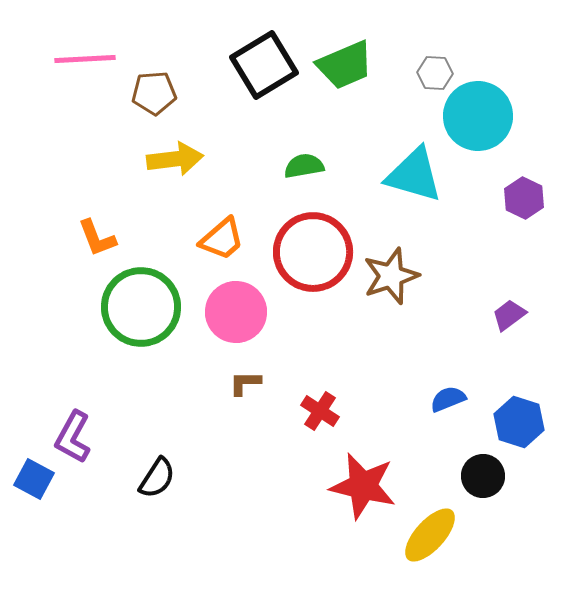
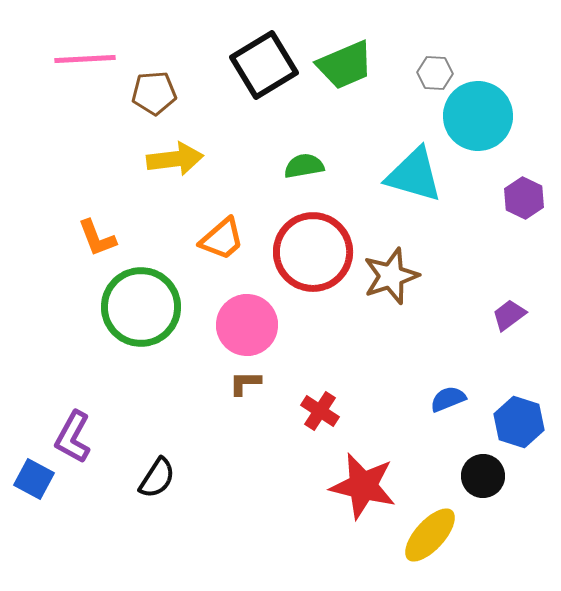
pink circle: moved 11 px right, 13 px down
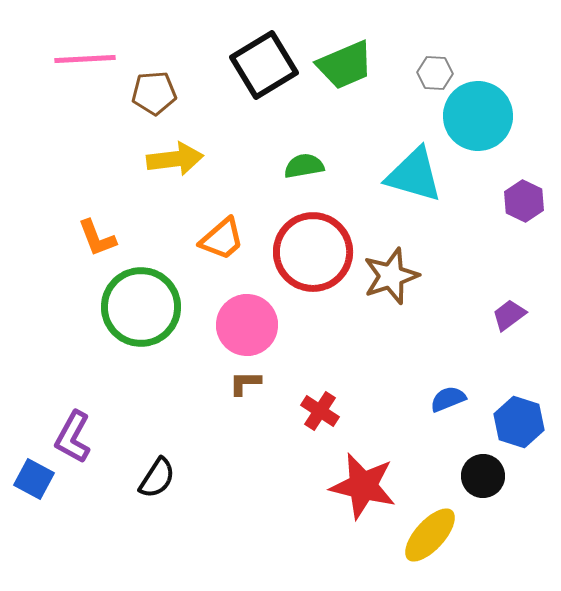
purple hexagon: moved 3 px down
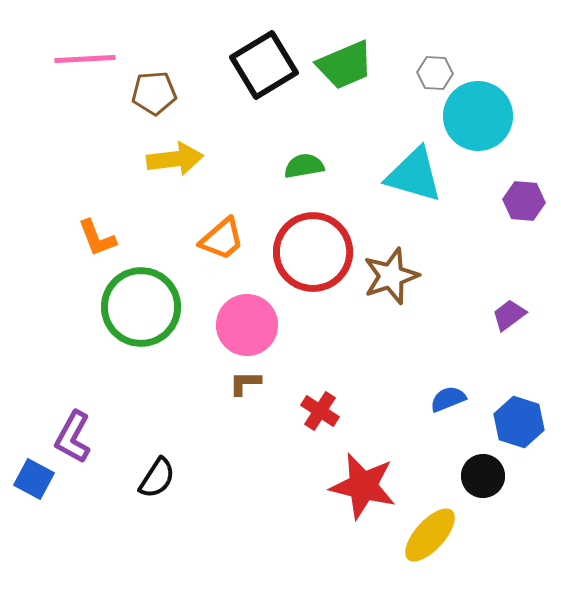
purple hexagon: rotated 21 degrees counterclockwise
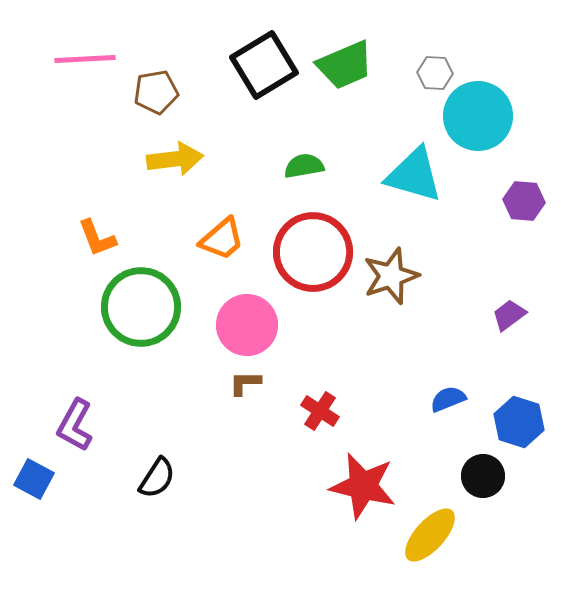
brown pentagon: moved 2 px right, 1 px up; rotated 6 degrees counterclockwise
purple L-shape: moved 2 px right, 12 px up
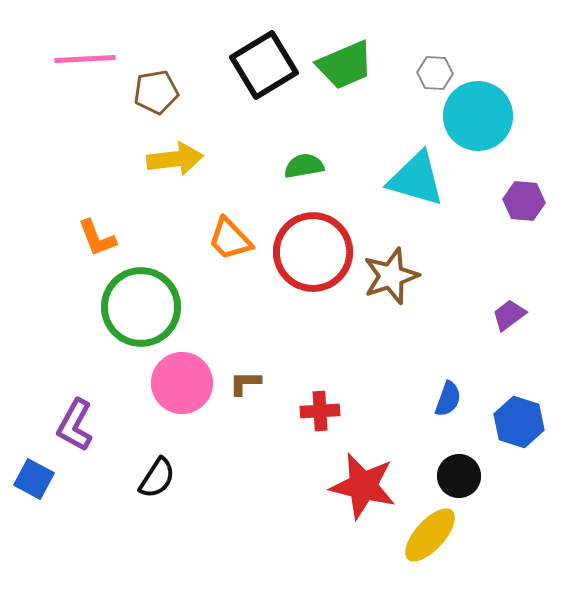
cyan triangle: moved 2 px right, 4 px down
orange trapezoid: moved 8 px right; rotated 87 degrees clockwise
pink circle: moved 65 px left, 58 px down
blue semicircle: rotated 132 degrees clockwise
red cross: rotated 36 degrees counterclockwise
black circle: moved 24 px left
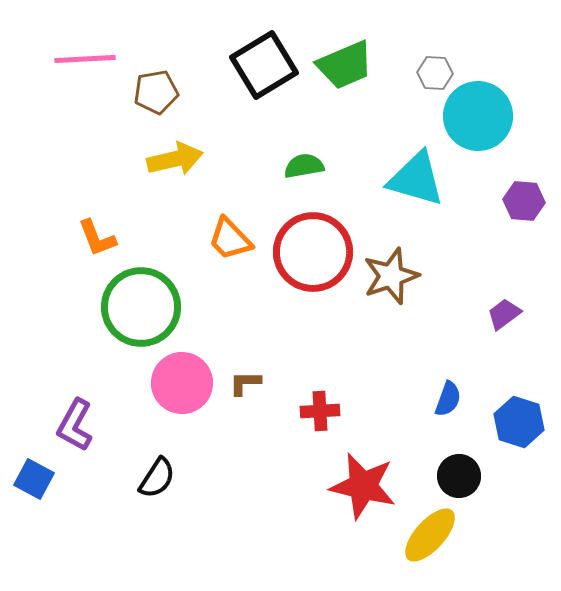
yellow arrow: rotated 6 degrees counterclockwise
purple trapezoid: moved 5 px left, 1 px up
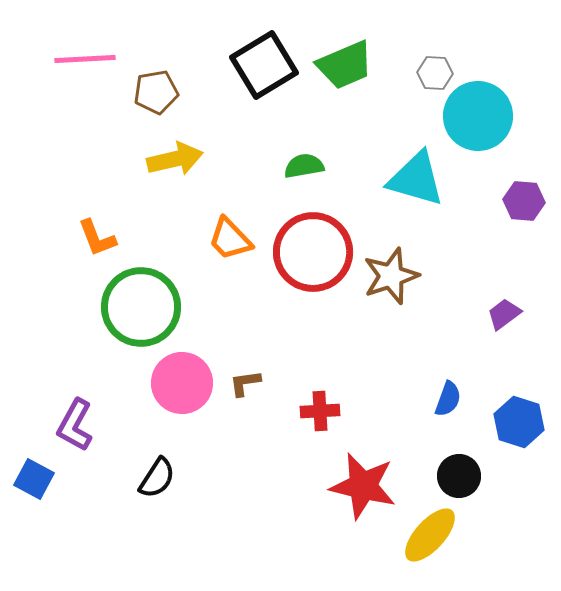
brown L-shape: rotated 8 degrees counterclockwise
